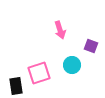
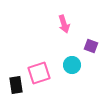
pink arrow: moved 4 px right, 6 px up
black rectangle: moved 1 px up
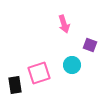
purple square: moved 1 px left, 1 px up
black rectangle: moved 1 px left
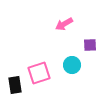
pink arrow: rotated 78 degrees clockwise
purple square: rotated 24 degrees counterclockwise
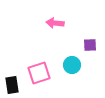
pink arrow: moved 9 px left, 1 px up; rotated 36 degrees clockwise
black rectangle: moved 3 px left
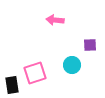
pink arrow: moved 3 px up
pink square: moved 4 px left
